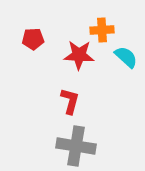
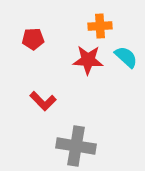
orange cross: moved 2 px left, 4 px up
red star: moved 9 px right, 5 px down
red L-shape: moved 27 px left; rotated 120 degrees clockwise
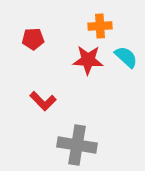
gray cross: moved 1 px right, 1 px up
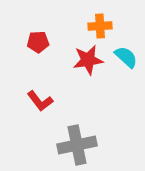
red pentagon: moved 5 px right, 3 px down
red star: rotated 12 degrees counterclockwise
red L-shape: moved 3 px left; rotated 8 degrees clockwise
gray cross: rotated 21 degrees counterclockwise
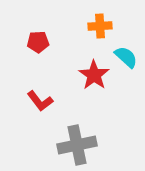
red star: moved 6 px right, 15 px down; rotated 28 degrees counterclockwise
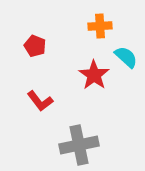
red pentagon: moved 3 px left, 4 px down; rotated 25 degrees clockwise
gray cross: moved 2 px right
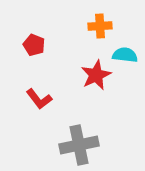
red pentagon: moved 1 px left, 1 px up
cyan semicircle: moved 1 px left, 2 px up; rotated 35 degrees counterclockwise
red star: moved 2 px right; rotated 12 degrees clockwise
red L-shape: moved 1 px left, 2 px up
